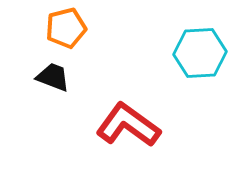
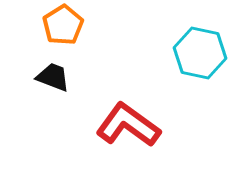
orange pentagon: moved 3 px left, 3 px up; rotated 18 degrees counterclockwise
cyan hexagon: rotated 15 degrees clockwise
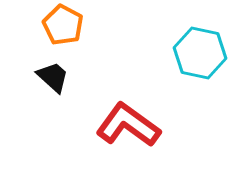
orange pentagon: rotated 12 degrees counterclockwise
black trapezoid: rotated 21 degrees clockwise
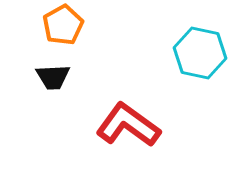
orange pentagon: rotated 15 degrees clockwise
black trapezoid: rotated 135 degrees clockwise
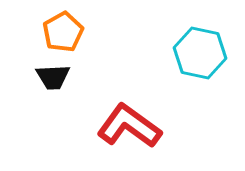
orange pentagon: moved 7 px down
red L-shape: moved 1 px right, 1 px down
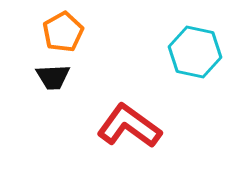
cyan hexagon: moved 5 px left, 1 px up
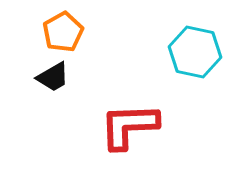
black trapezoid: rotated 27 degrees counterclockwise
red L-shape: rotated 38 degrees counterclockwise
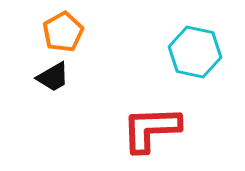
red L-shape: moved 22 px right, 3 px down
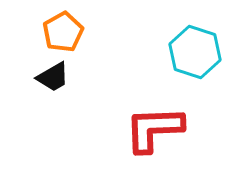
cyan hexagon: rotated 6 degrees clockwise
red L-shape: moved 3 px right
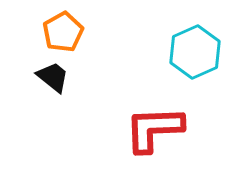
cyan hexagon: rotated 18 degrees clockwise
black trapezoid: rotated 111 degrees counterclockwise
